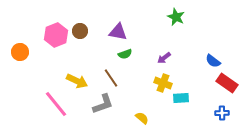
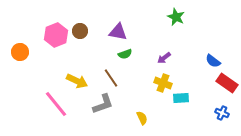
blue cross: rotated 24 degrees clockwise
yellow semicircle: rotated 24 degrees clockwise
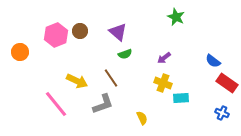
purple triangle: rotated 30 degrees clockwise
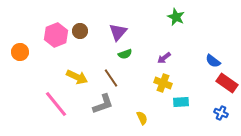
purple triangle: rotated 30 degrees clockwise
yellow arrow: moved 4 px up
cyan rectangle: moved 4 px down
blue cross: moved 1 px left
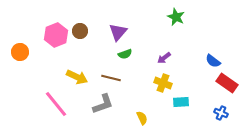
brown line: rotated 42 degrees counterclockwise
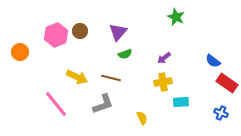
yellow cross: moved 1 px up; rotated 30 degrees counterclockwise
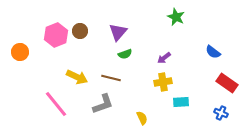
blue semicircle: moved 9 px up
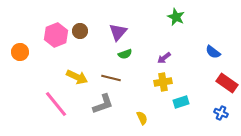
cyan rectangle: rotated 14 degrees counterclockwise
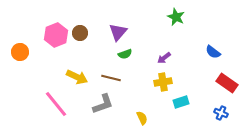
brown circle: moved 2 px down
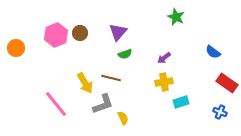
orange circle: moved 4 px left, 4 px up
yellow arrow: moved 8 px right, 6 px down; rotated 35 degrees clockwise
yellow cross: moved 1 px right
blue cross: moved 1 px left, 1 px up
yellow semicircle: moved 19 px left
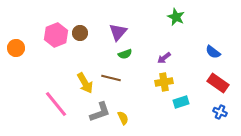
red rectangle: moved 9 px left
gray L-shape: moved 3 px left, 8 px down
